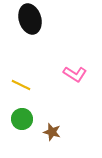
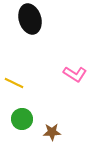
yellow line: moved 7 px left, 2 px up
brown star: rotated 18 degrees counterclockwise
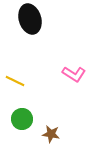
pink L-shape: moved 1 px left
yellow line: moved 1 px right, 2 px up
brown star: moved 1 px left, 2 px down; rotated 12 degrees clockwise
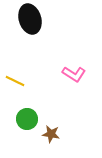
green circle: moved 5 px right
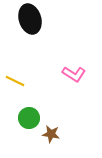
green circle: moved 2 px right, 1 px up
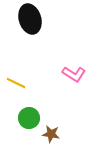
yellow line: moved 1 px right, 2 px down
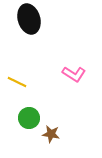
black ellipse: moved 1 px left
yellow line: moved 1 px right, 1 px up
